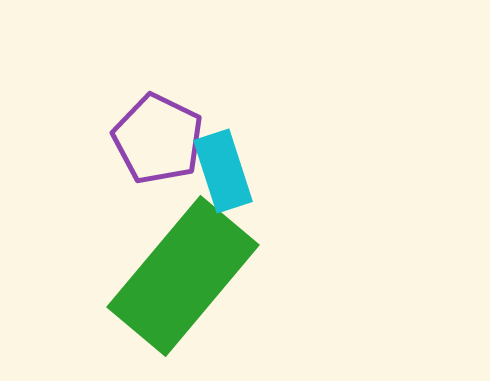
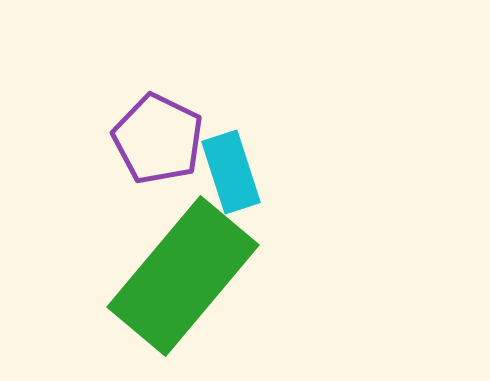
cyan rectangle: moved 8 px right, 1 px down
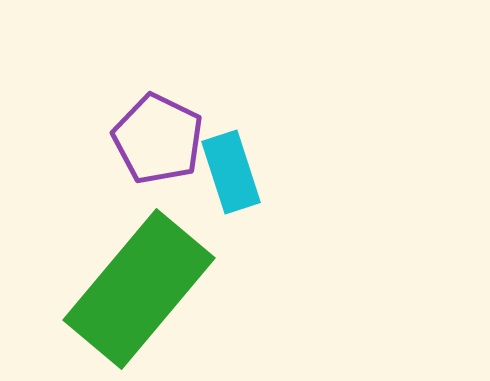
green rectangle: moved 44 px left, 13 px down
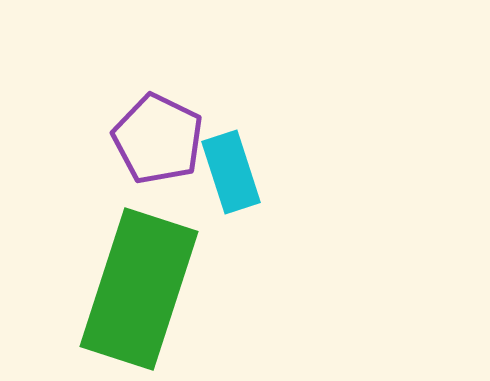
green rectangle: rotated 22 degrees counterclockwise
